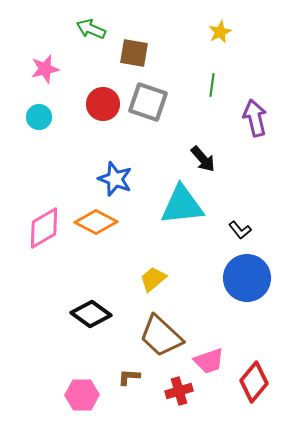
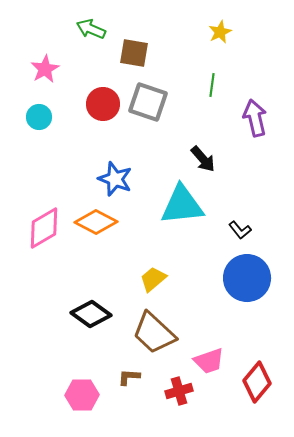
pink star: rotated 16 degrees counterclockwise
brown trapezoid: moved 7 px left, 3 px up
red diamond: moved 3 px right
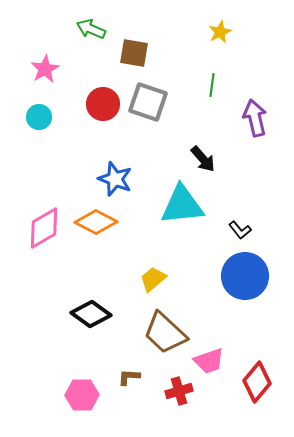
blue circle: moved 2 px left, 2 px up
brown trapezoid: moved 11 px right
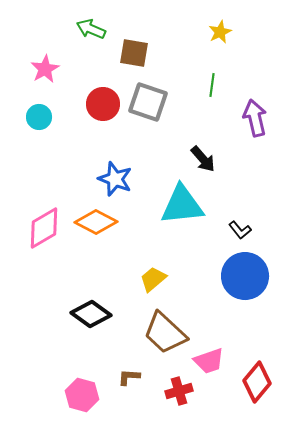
pink hexagon: rotated 16 degrees clockwise
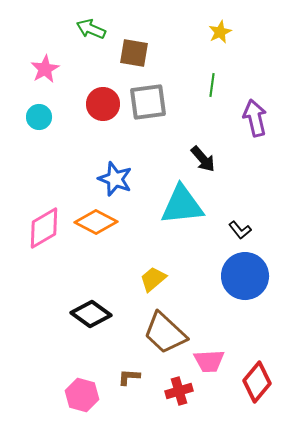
gray square: rotated 27 degrees counterclockwise
pink trapezoid: rotated 16 degrees clockwise
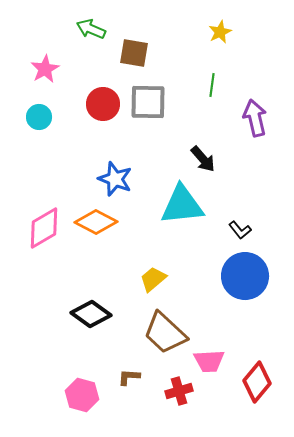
gray square: rotated 9 degrees clockwise
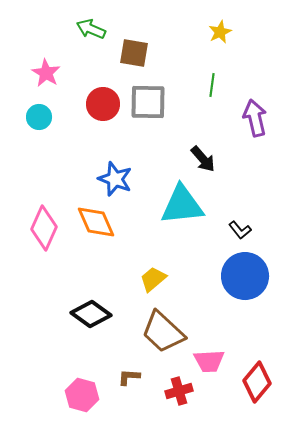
pink star: moved 1 px right, 4 px down; rotated 12 degrees counterclockwise
orange diamond: rotated 39 degrees clockwise
pink diamond: rotated 36 degrees counterclockwise
brown trapezoid: moved 2 px left, 1 px up
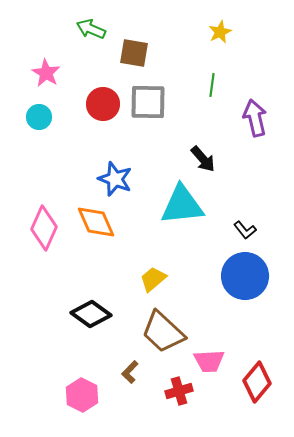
black L-shape: moved 5 px right
brown L-shape: moved 1 px right, 5 px up; rotated 50 degrees counterclockwise
pink hexagon: rotated 12 degrees clockwise
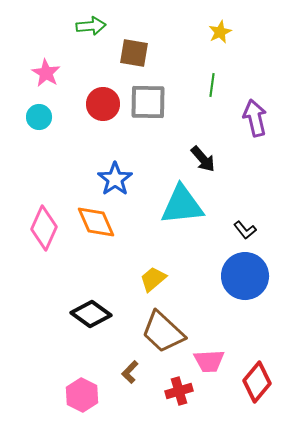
green arrow: moved 3 px up; rotated 152 degrees clockwise
blue star: rotated 16 degrees clockwise
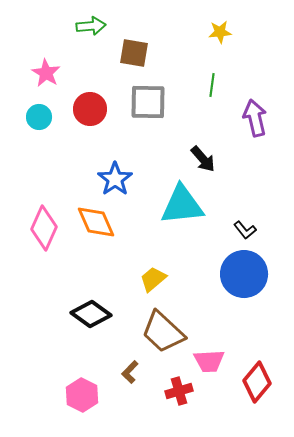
yellow star: rotated 20 degrees clockwise
red circle: moved 13 px left, 5 px down
blue circle: moved 1 px left, 2 px up
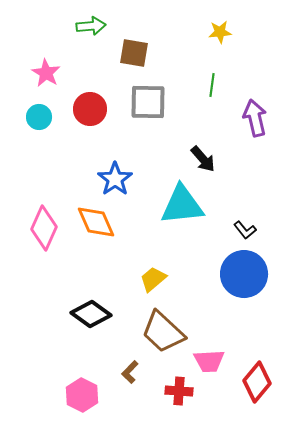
red cross: rotated 20 degrees clockwise
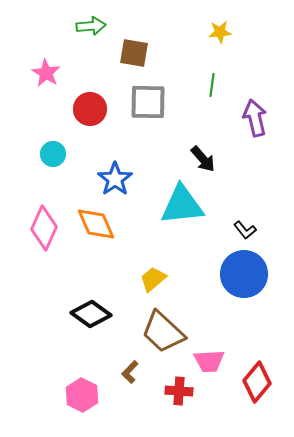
cyan circle: moved 14 px right, 37 px down
orange diamond: moved 2 px down
